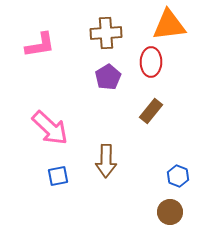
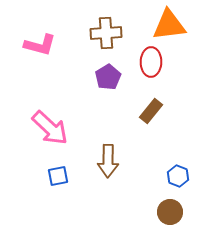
pink L-shape: rotated 24 degrees clockwise
brown arrow: moved 2 px right
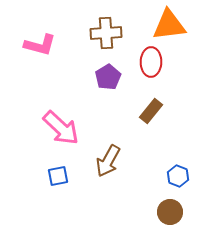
pink arrow: moved 11 px right
brown arrow: rotated 28 degrees clockwise
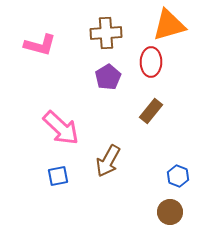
orange triangle: rotated 9 degrees counterclockwise
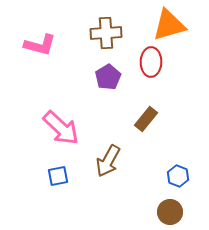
brown rectangle: moved 5 px left, 8 px down
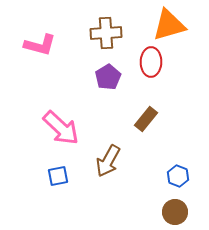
brown circle: moved 5 px right
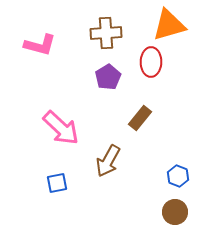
brown rectangle: moved 6 px left, 1 px up
blue square: moved 1 px left, 7 px down
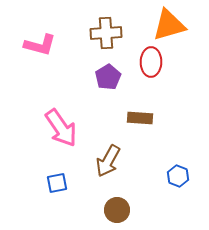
brown rectangle: rotated 55 degrees clockwise
pink arrow: rotated 12 degrees clockwise
brown circle: moved 58 px left, 2 px up
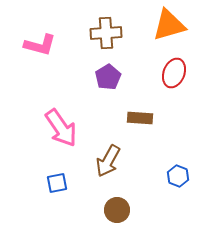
red ellipse: moved 23 px right, 11 px down; rotated 20 degrees clockwise
